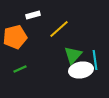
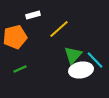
cyan line: rotated 36 degrees counterclockwise
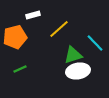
green triangle: rotated 30 degrees clockwise
cyan line: moved 17 px up
white ellipse: moved 3 px left, 1 px down
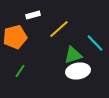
green line: moved 2 px down; rotated 32 degrees counterclockwise
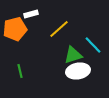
white rectangle: moved 2 px left, 1 px up
orange pentagon: moved 8 px up
cyan line: moved 2 px left, 2 px down
green line: rotated 48 degrees counterclockwise
